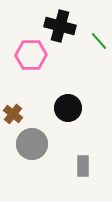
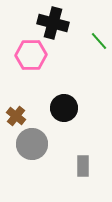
black cross: moved 7 px left, 3 px up
black circle: moved 4 px left
brown cross: moved 3 px right, 2 px down
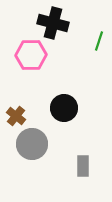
green line: rotated 60 degrees clockwise
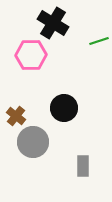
black cross: rotated 16 degrees clockwise
green line: rotated 54 degrees clockwise
gray circle: moved 1 px right, 2 px up
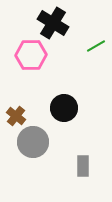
green line: moved 3 px left, 5 px down; rotated 12 degrees counterclockwise
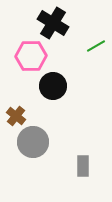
pink hexagon: moved 1 px down
black circle: moved 11 px left, 22 px up
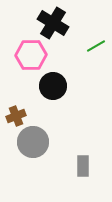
pink hexagon: moved 1 px up
brown cross: rotated 30 degrees clockwise
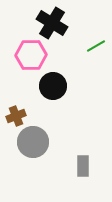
black cross: moved 1 px left
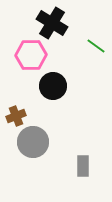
green line: rotated 66 degrees clockwise
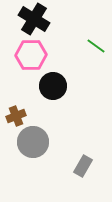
black cross: moved 18 px left, 4 px up
gray rectangle: rotated 30 degrees clockwise
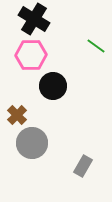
brown cross: moved 1 px right, 1 px up; rotated 24 degrees counterclockwise
gray circle: moved 1 px left, 1 px down
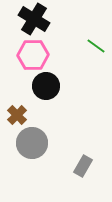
pink hexagon: moved 2 px right
black circle: moved 7 px left
